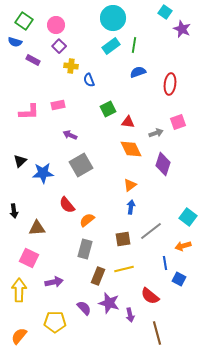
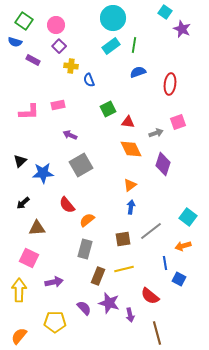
black arrow at (14, 211): moved 9 px right, 8 px up; rotated 56 degrees clockwise
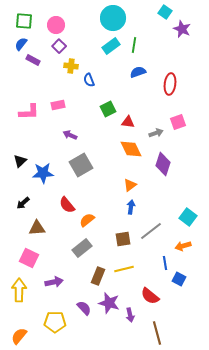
green square at (24, 21): rotated 30 degrees counterclockwise
blue semicircle at (15, 42): moved 6 px right, 2 px down; rotated 112 degrees clockwise
gray rectangle at (85, 249): moved 3 px left, 1 px up; rotated 36 degrees clockwise
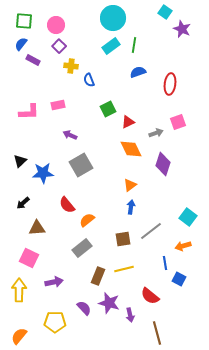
red triangle at (128, 122): rotated 32 degrees counterclockwise
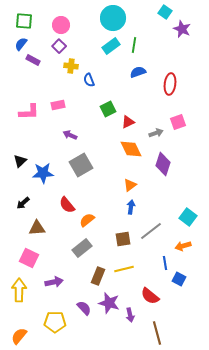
pink circle at (56, 25): moved 5 px right
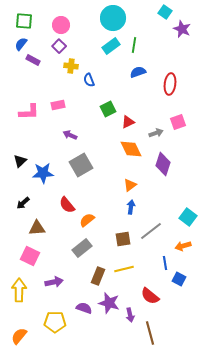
pink square at (29, 258): moved 1 px right, 2 px up
purple semicircle at (84, 308): rotated 28 degrees counterclockwise
brown line at (157, 333): moved 7 px left
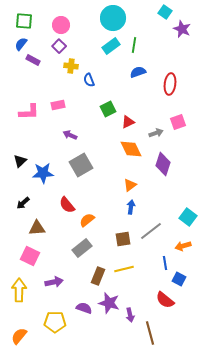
red semicircle at (150, 296): moved 15 px right, 4 px down
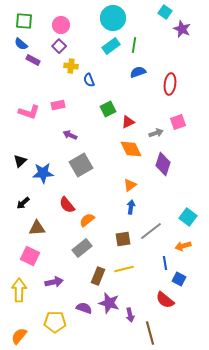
blue semicircle at (21, 44): rotated 88 degrees counterclockwise
pink L-shape at (29, 112): rotated 20 degrees clockwise
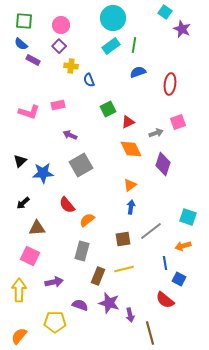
cyan square at (188, 217): rotated 18 degrees counterclockwise
gray rectangle at (82, 248): moved 3 px down; rotated 36 degrees counterclockwise
purple semicircle at (84, 308): moved 4 px left, 3 px up
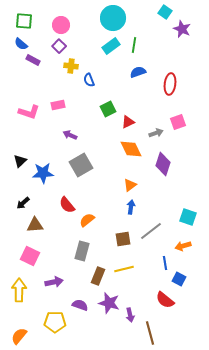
brown triangle at (37, 228): moved 2 px left, 3 px up
